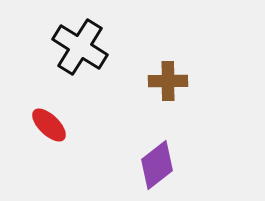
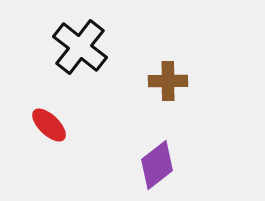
black cross: rotated 6 degrees clockwise
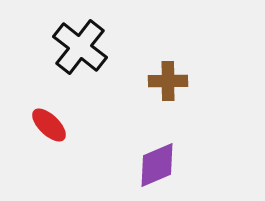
purple diamond: rotated 15 degrees clockwise
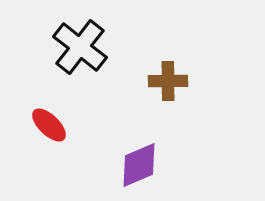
purple diamond: moved 18 px left
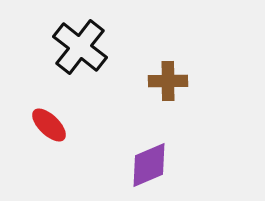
purple diamond: moved 10 px right
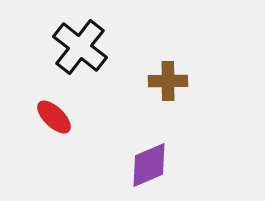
red ellipse: moved 5 px right, 8 px up
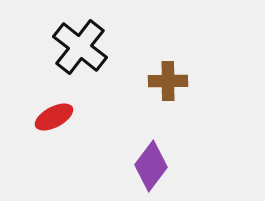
red ellipse: rotated 72 degrees counterclockwise
purple diamond: moved 2 px right, 1 px down; rotated 30 degrees counterclockwise
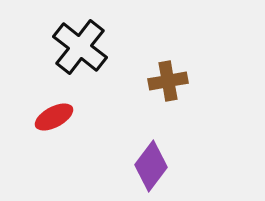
brown cross: rotated 9 degrees counterclockwise
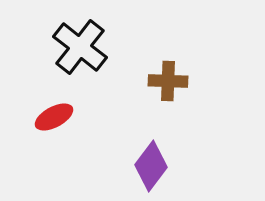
brown cross: rotated 12 degrees clockwise
